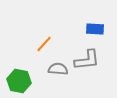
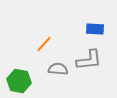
gray L-shape: moved 2 px right
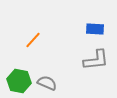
orange line: moved 11 px left, 4 px up
gray L-shape: moved 7 px right
gray semicircle: moved 11 px left, 14 px down; rotated 18 degrees clockwise
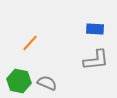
orange line: moved 3 px left, 3 px down
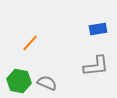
blue rectangle: moved 3 px right; rotated 12 degrees counterclockwise
gray L-shape: moved 6 px down
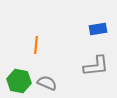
orange line: moved 6 px right, 2 px down; rotated 36 degrees counterclockwise
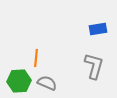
orange line: moved 13 px down
gray L-shape: moved 2 px left; rotated 68 degrees counterclockwise
green hexagon: rotated 15 degrees counterclockwise
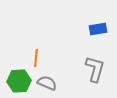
gray L-shape: moved 1 px right, 3 px down
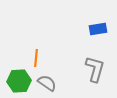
gray semicircle: rotated 12 degrees clockwise
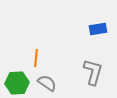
gray L-shape: moved 2 px left, 3 px down
green hexagon: moved 2 px left, 2 px down
